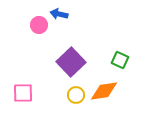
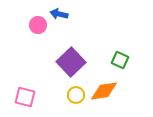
pink circle: moved 1 px left
pink square: moved 2 px right, 4 px down; rotated 15 degrees clockwise
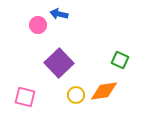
purple square: moved 12 px left, 1 px down
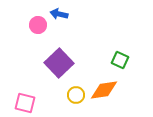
orange diamond: moved 1 px up
pink square: moved 6 px down
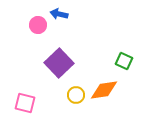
green square: moved 4 px right, 1 px down
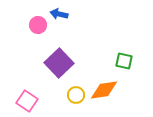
green square: rotated 12 degrees counterclockwise
pink square: moved 2 px right, 2 px up; rotated 20 degrees clockwise
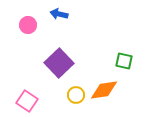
pink circle: moved 10 px left
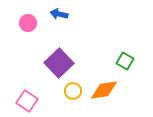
pink circle: moved 2 px up
green square: moved 1 px right; rotated 18 degrees clockwise
yellow circle: moved 3 px left, 4 px up
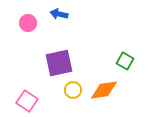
purple square: rotated 32 degrees clockwise
yellow circle: moved 1 px up
